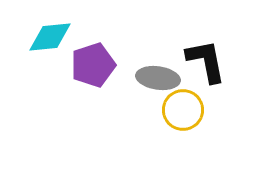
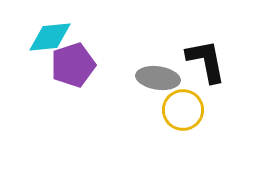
purple pentagon: moved 20 px left
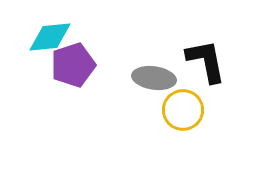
gray ellipse: moved 4 px left
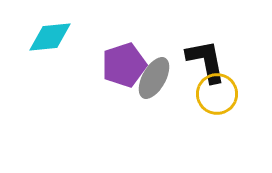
purple pentagon: moved 51 px right
gray ellipse: rotated 69 degrees counterclockwise
yellow circle: moved 34 px right, 16 px up
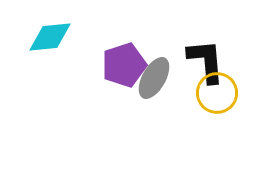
black L-shape: rotated 6 degrees clockwise
yellow circle: moved 1 px up
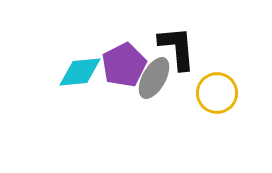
cyan diamond: moved 30 px right, 35 px down
black L-shape: moved 29 px left, 13 px up
purple pentagon: rotated 9 degrees counterclockwise
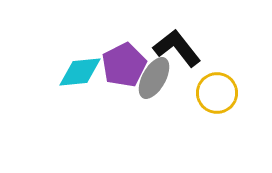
black L-shape: rotated 33 degrees counterclockwise
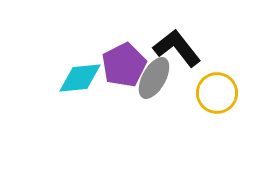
cyan diamond: moved 6 px down
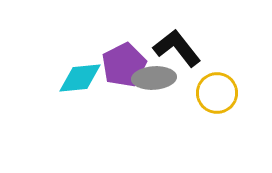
gray ellipse: rotated 57 degrees clockwise
